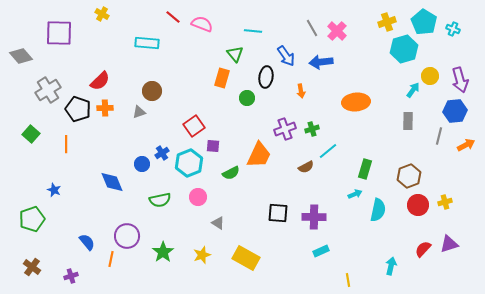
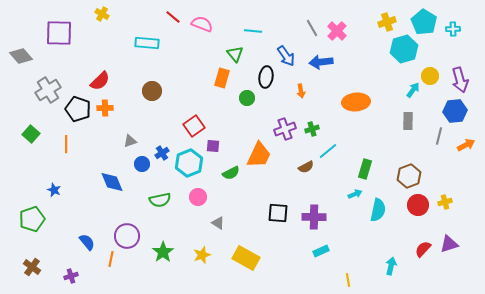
cyan cross at (453, 29): rotated 24 degrees counterclockwise
gray triangle at (139, 112): moved 9 px left, 29 px down
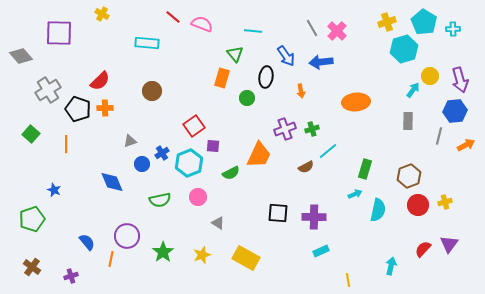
purple triangle at (449, 244): rotated 36 degrees counterclockwise
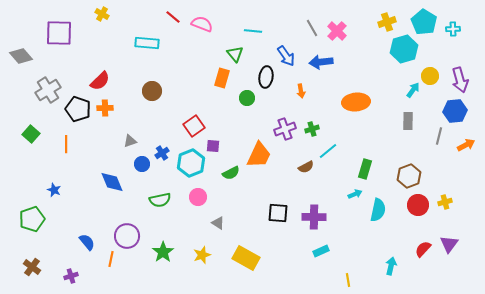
cyan hexagon at (189, 163): moved 2 px right
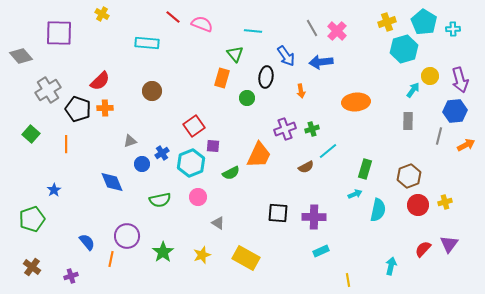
blue star at (54, 190): rotated 16 degrees clockwise
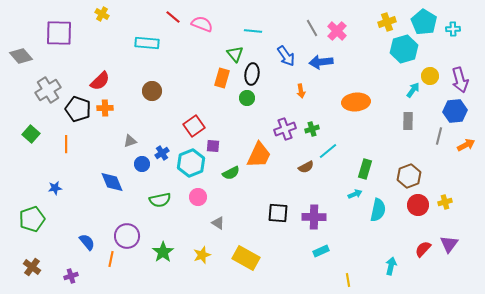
black ellipse at (266, 77): moved 14 px left, 3 px up
blue star at (54, 190): moved 1 px right, 2 px up; rotated 24 degrees clockwise
